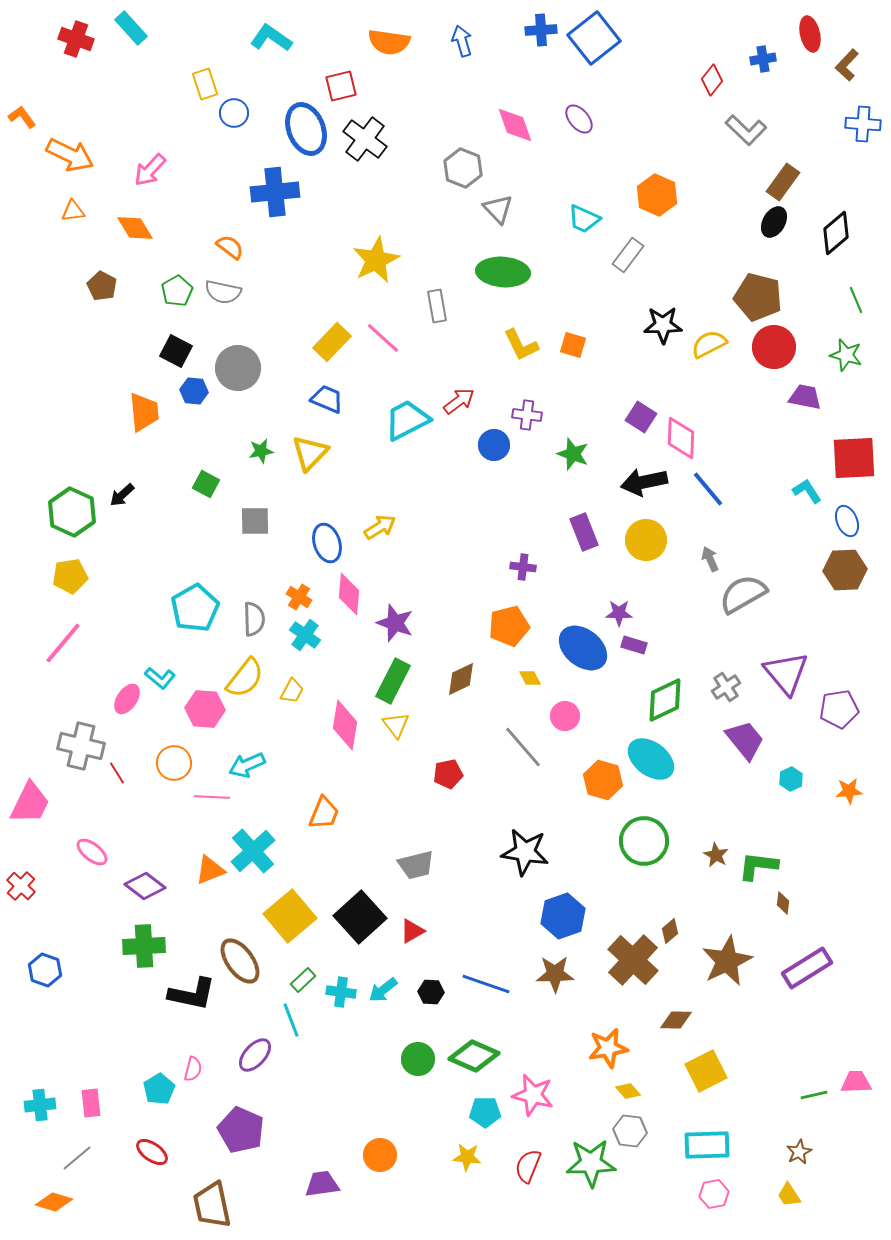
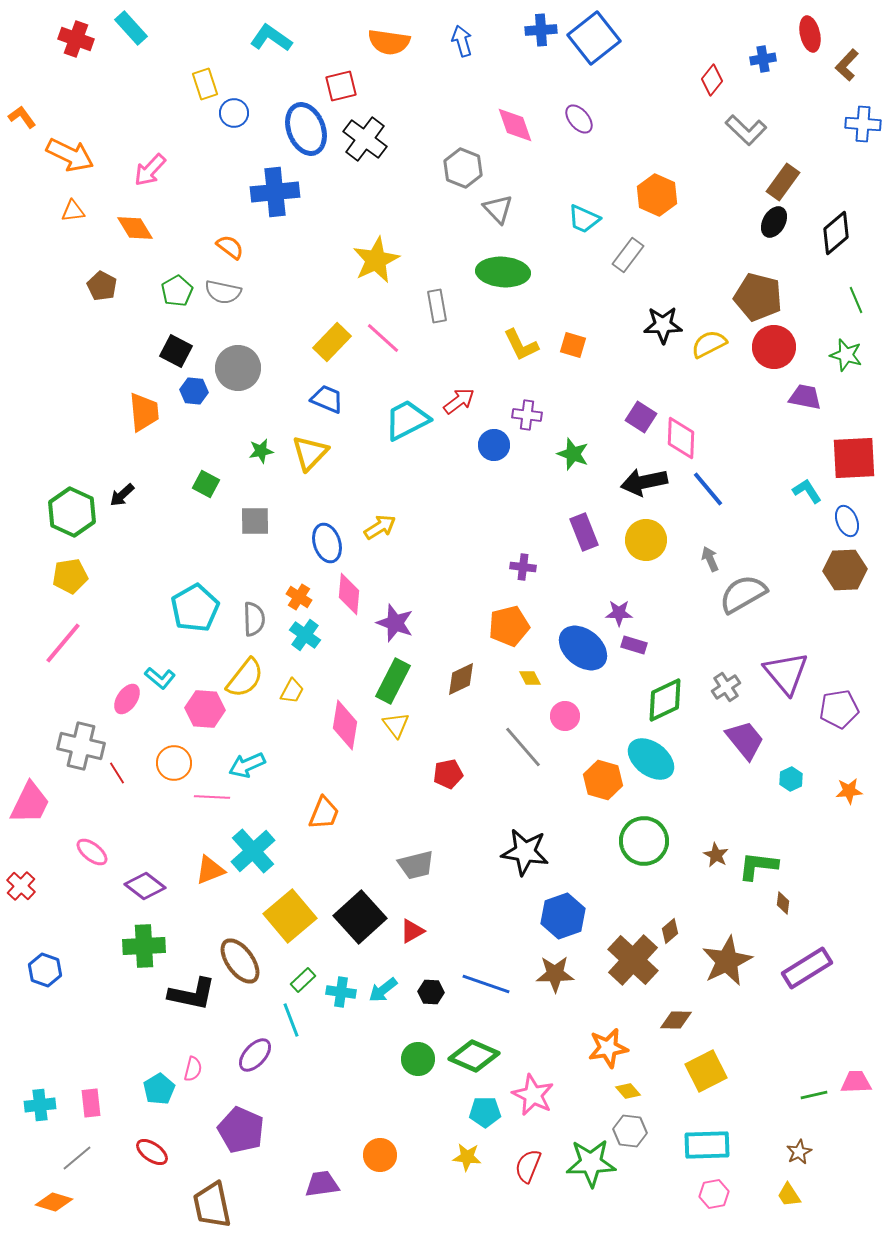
pink star at (533, 1095): rotated 12 degrees clockwise
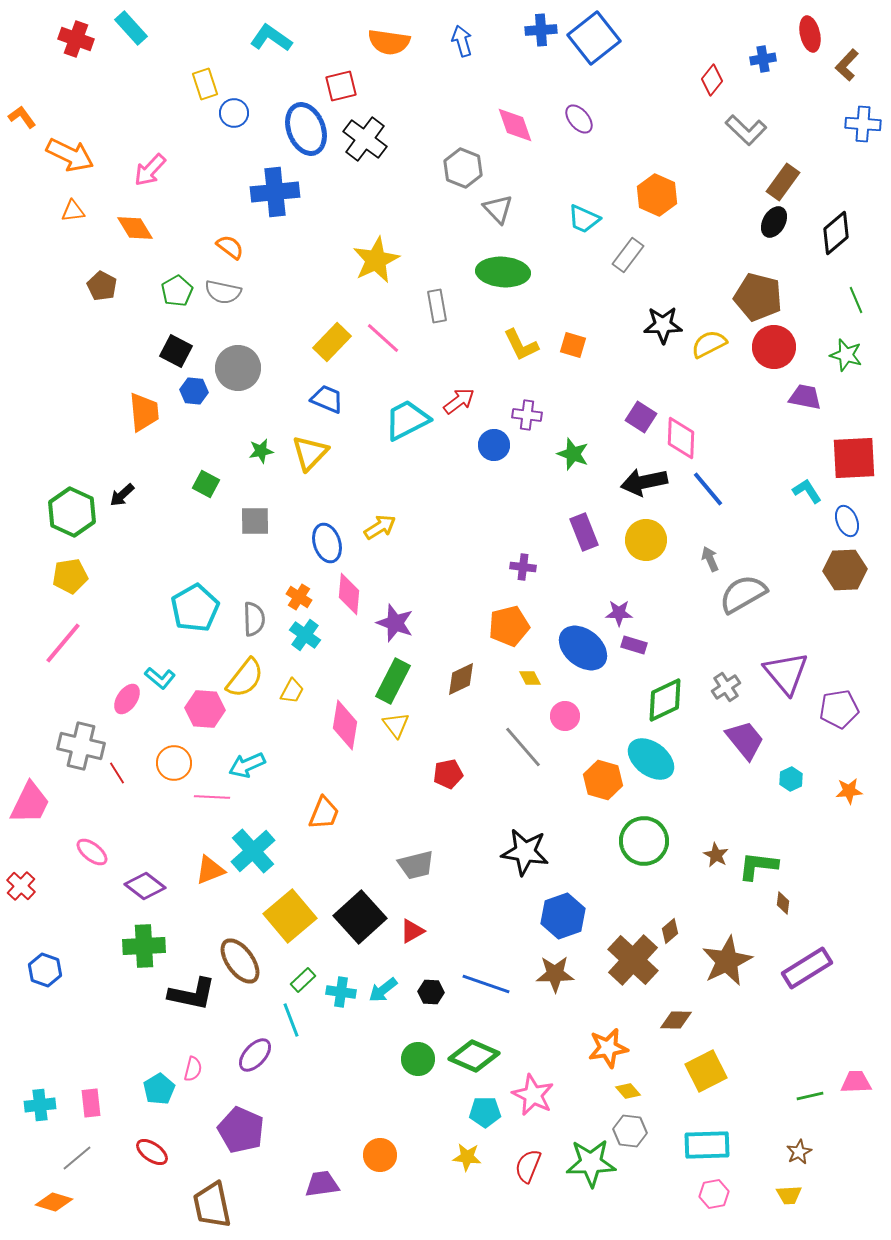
green line at (814, 1095): moved 4 px left, 1 px down
yellow trapezoid at (789, 1195): rotated 60 degrees counterclockwise
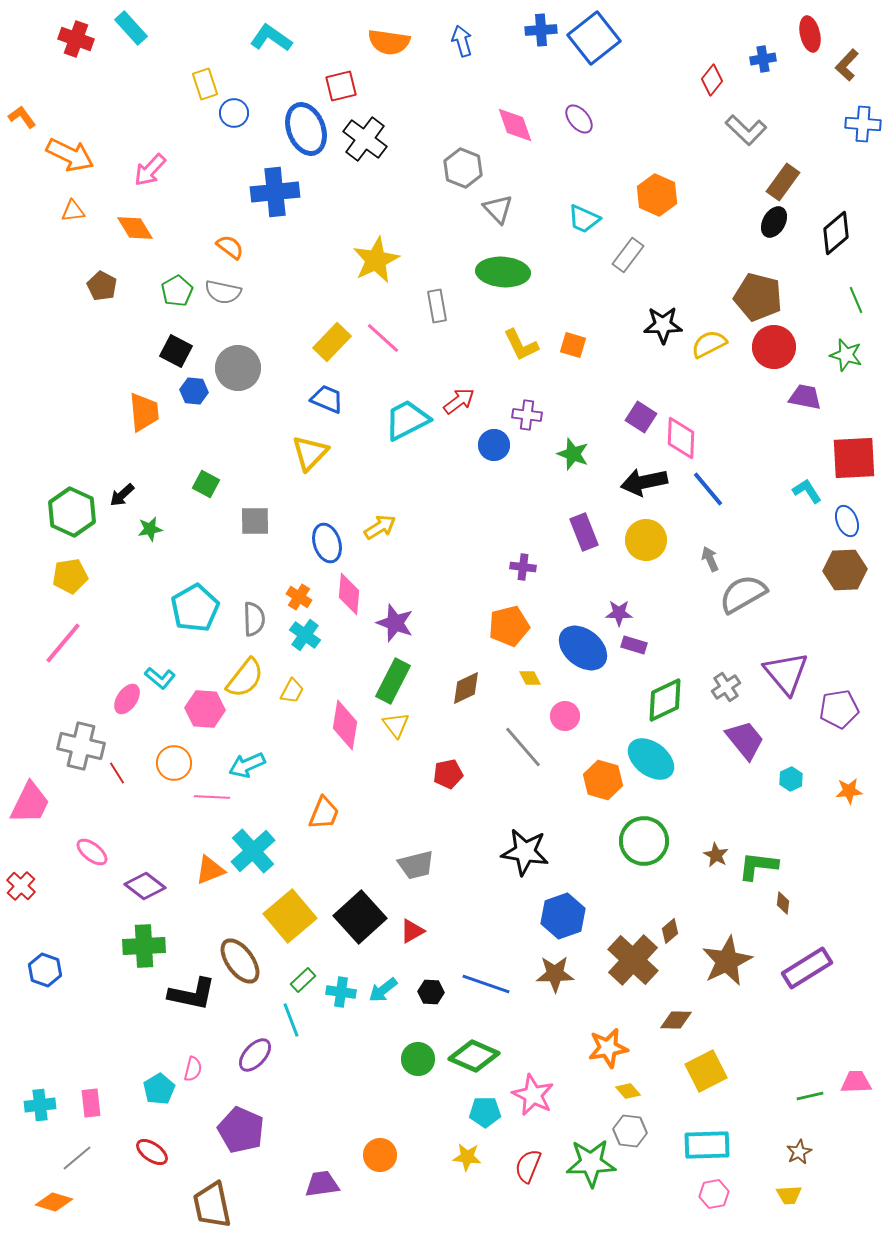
green star at (261, 451): moved 111 px left, 78 px down
brown diamond at (461, 679): moved 5 px right, 9 px down
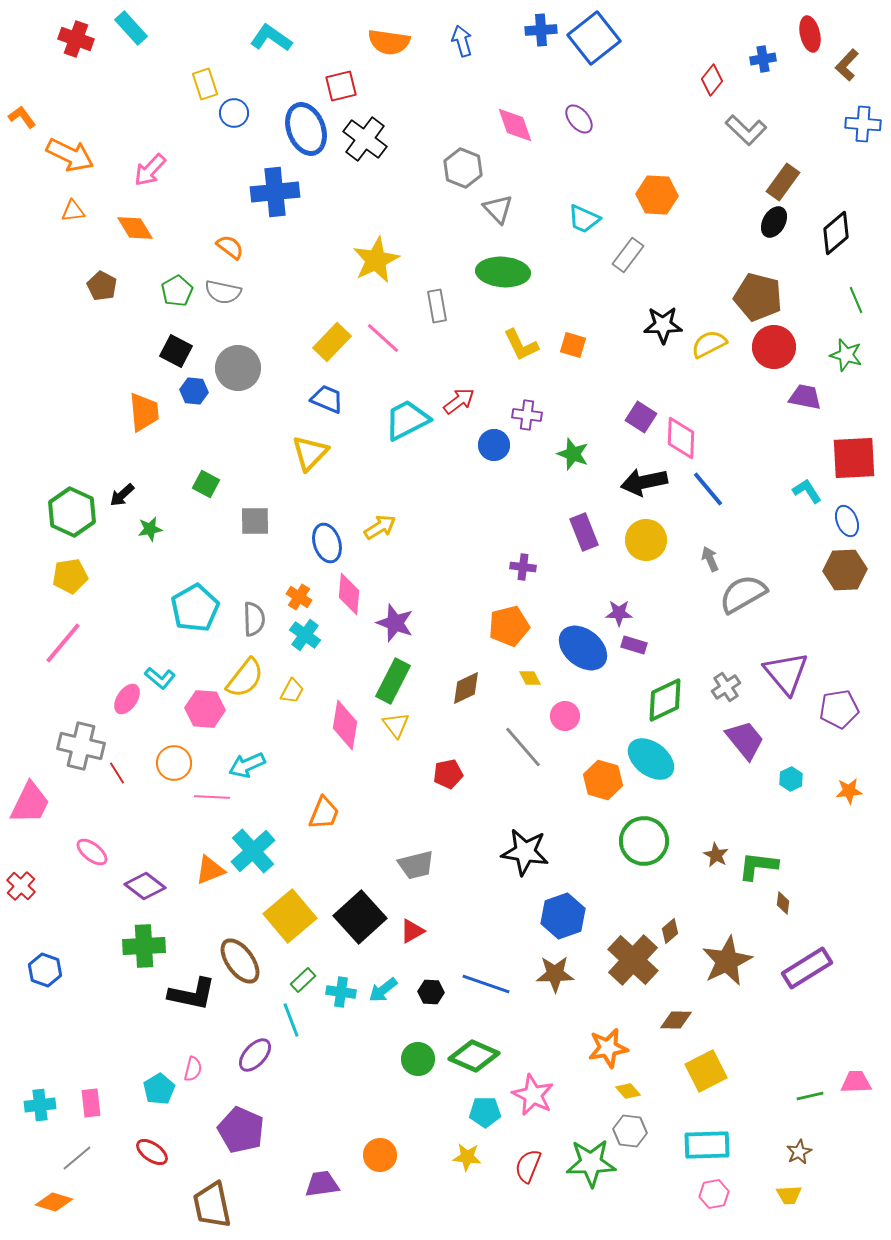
orange hexagon at (657, 195): rotated 21 degrees counterclockwise
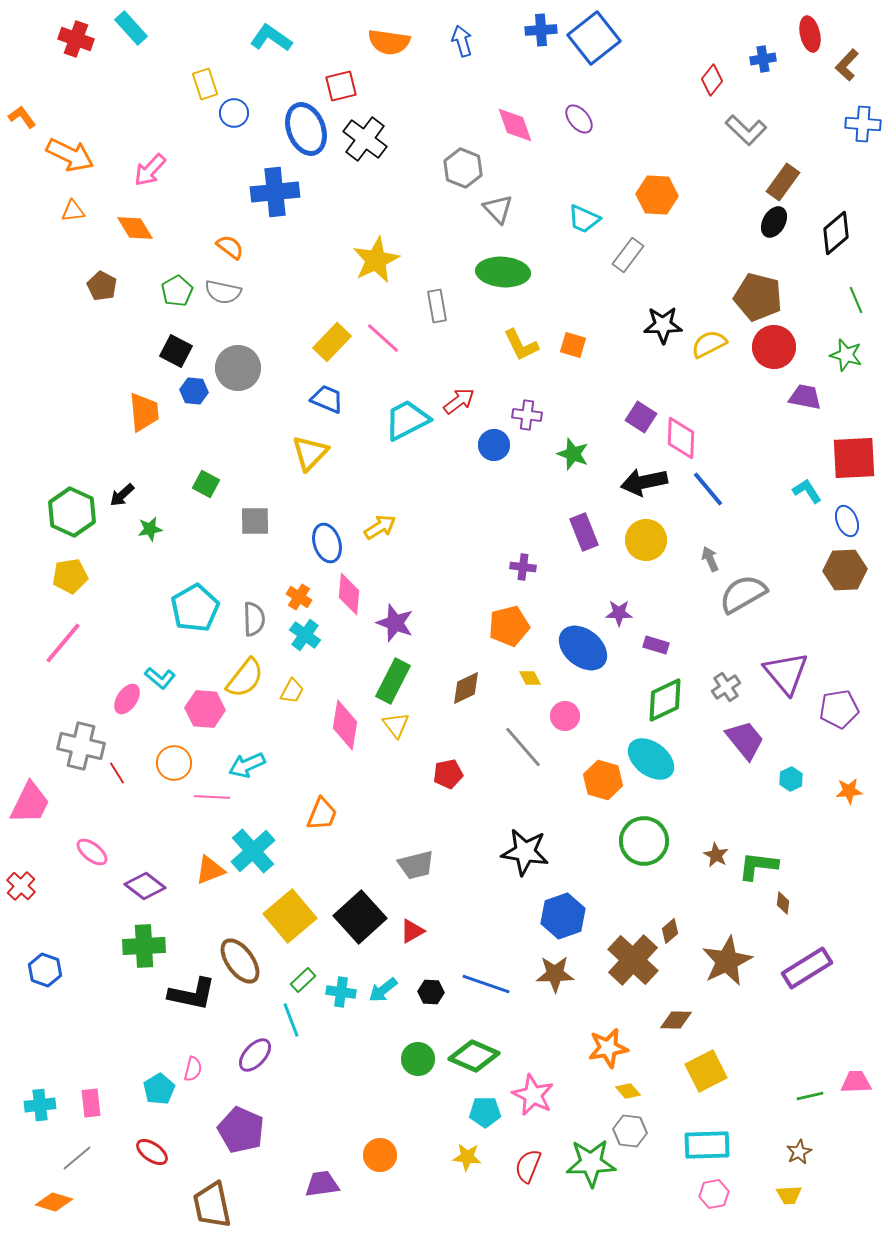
purple rectangle at (634, 645): moved 22 px right
orange trapezoid at (324, 813): moved 2 px left, 1 px down
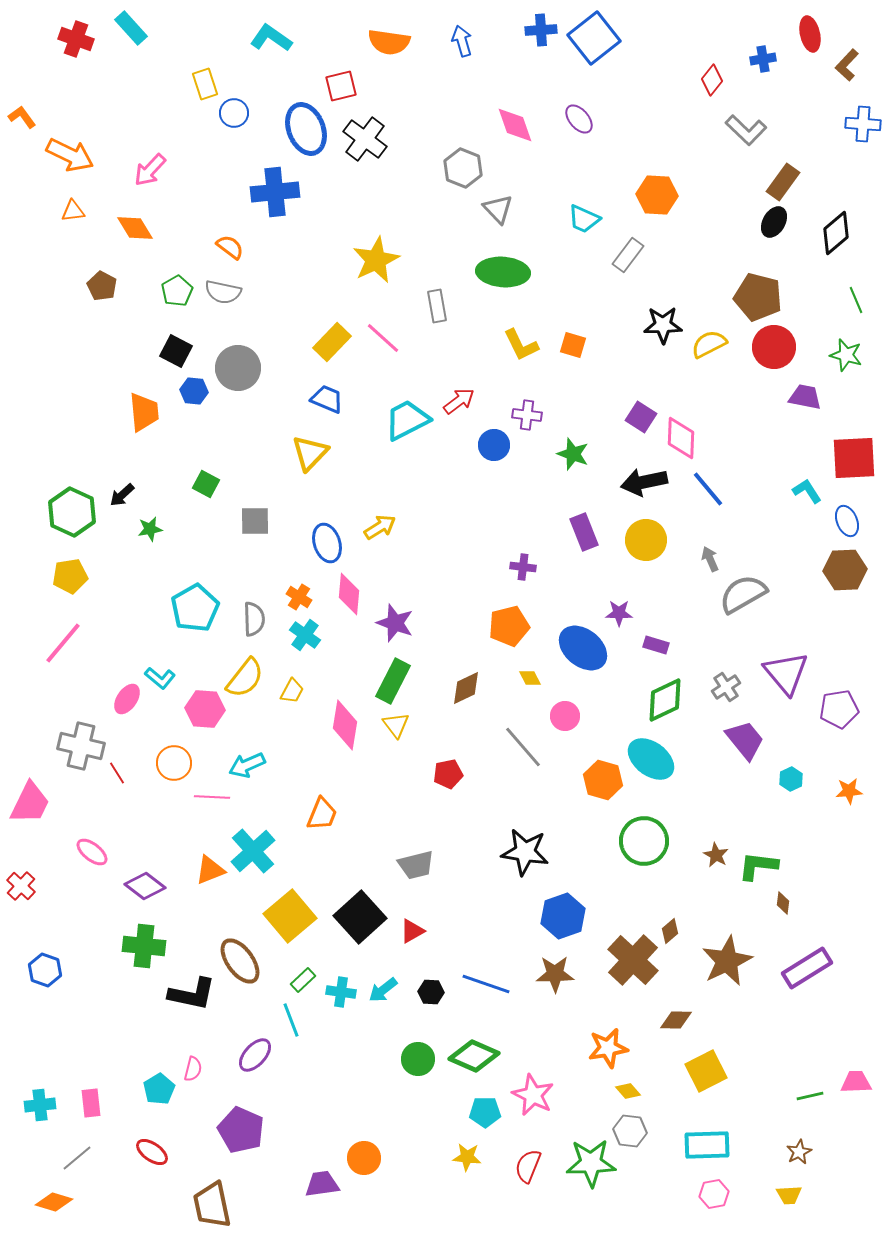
green cross at (144, 946): rotated 9 degrees clockwise
orange circle at (380, 1155): moved 16 px left, 3 px down
